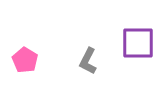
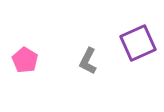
purple square: rotated 24 degrees counterclockwise
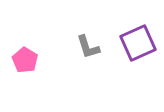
gray L-shape: moved 14 px up; rotated 44 degrees counterclockwise
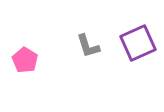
gray L-shape: moved 1 px up
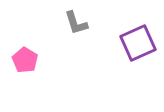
gray L-shape: moved 12 px left, 23 px up
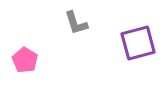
purple square: rotated 9 degrees clockwise
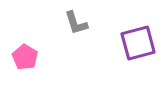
pink pentagon: moved 3 px up
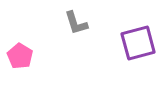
pink pentagon: moved 5 px left, 1 px up
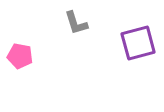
pink pentagon: rotated 20 degrees counterclockwise
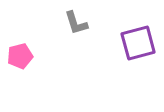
pink pentagon: rotated 25 degrees counterclockwise
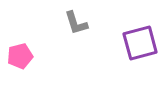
purple square: moved 2 px right
